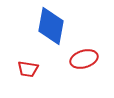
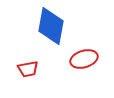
red trapezoid: rotated 20 degrees counterclockwise
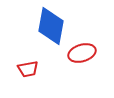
red ellipse: moved 2 px left, 6 px up
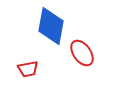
red ellipse: rotated 72 degrees clockwise
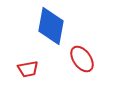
red ellipse: moved 6 px down
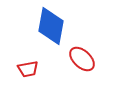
red ellipse: rotated 12 degrees counterclockwise
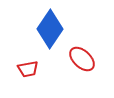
blue diamond: moved 1 px left, 3 px down; rotated 24 degrees clockwise
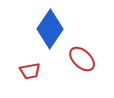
red trapezoid: moved 2 px right, 2 px down
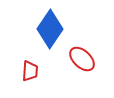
red trapezoid: rotated 75 degrees counterclockwise
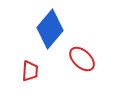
blue diamond: rotated 6 degrees clockwise
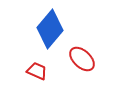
red trapezoid: moved 7 px right; rotated 70 degrees counterclockwise
